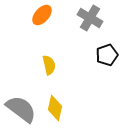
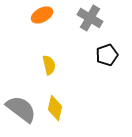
orange ellipse: rotated 20 degrees clockwise
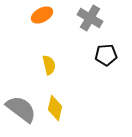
black pentagon: moved 1 px left; rotated 15 degrees clockwise
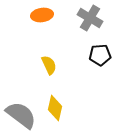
orange ellipse: rotated 20 degrees clockwise
black pentagon: moved 6 px left
yellow semicircle: rotated 12 degrees counterclockwise
gray semicircle: moved 6 px down
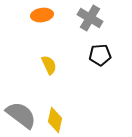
yellow diamond: moved 12 px down
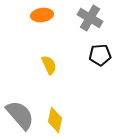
gray semicircle: moved 1 px left; rotated 12 degrees clockwise
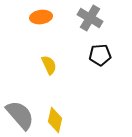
orange ellipse: moved 1 px left, 2 px down
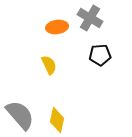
orange ellipse: moved 16 px right, 10 px down
yellow diamond: moved 2 px right
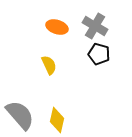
gray cross: moved 5 px right, 8 px down
orange ellipse: rotated 25 degrees clockwise
black pentagon: moved 1 px left, 1 px up; rotated 20 degrees clockwise
